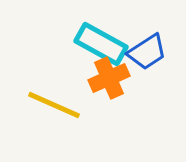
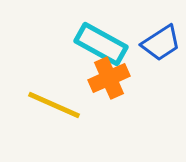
blue trapezoid: moved 14 px right, 9 px up
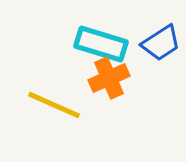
cyan rectangle: rotated 12 degrees counterclockwise
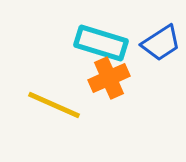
cyan rectangle: moved 1 px up
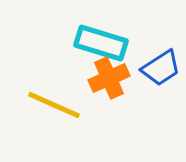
blue trapezoid: moved 25 px down
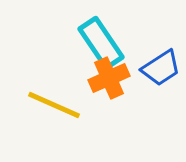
cyan rectangle: rotated 39 degrees clockwise
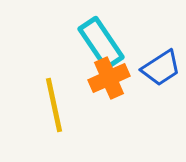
yellow line: rotated 54 degrees clockwise
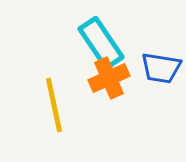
blue trapezoid: rotated 42 degrees clockwise
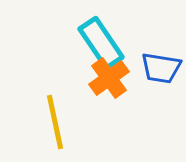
orange cross: rotated 12 degrees counterclockwise
yellow line: moved 1 px right, 17 px down
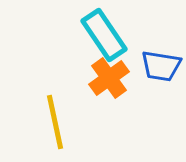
cyan rectangle: moved 3 px right, 8 px up
blue trapezoid: moved 2 px up
